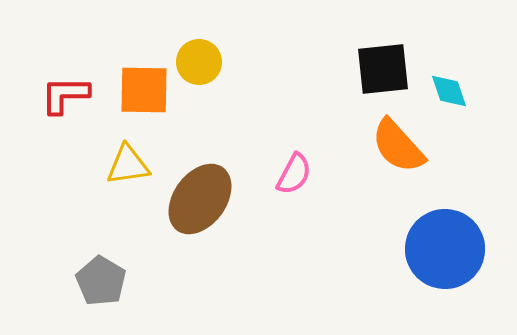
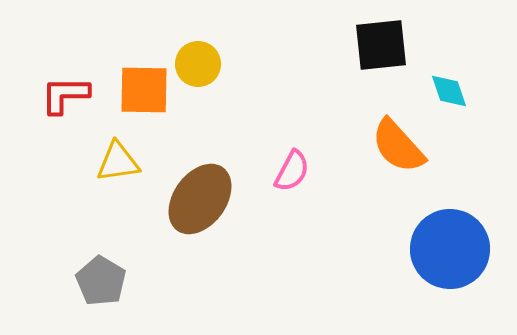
yellow circle: moved 1 px left, 2 px down
black square: moved 2 px left, 24 px up
yellow triangle: moved 10 px left, 3 px up
pink semicircle: moved 2 px left, 3 px up
blue circle: moved 5 px right
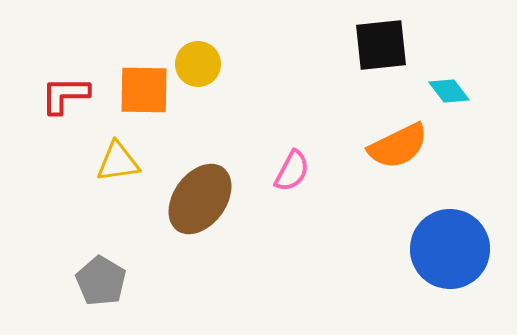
cyan diamond: rotated 18 degrees counterclockwise
orange semicircle: rotated 74 degrees counterclockwise
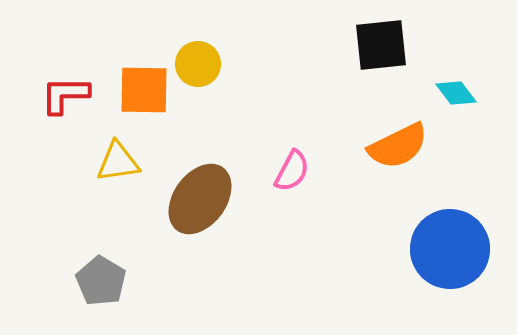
cyan diamond: moved 7 px right, 2 px down
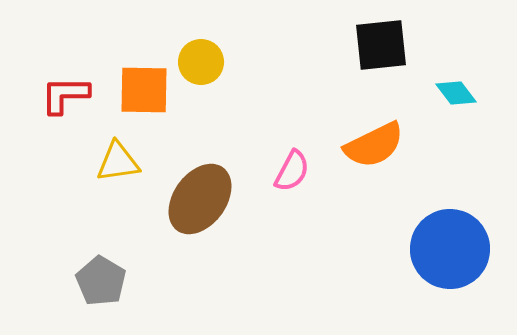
yellow circle: moved 3 px right, 2 px up
orange semicircle: moved 24 px left, 1 px up
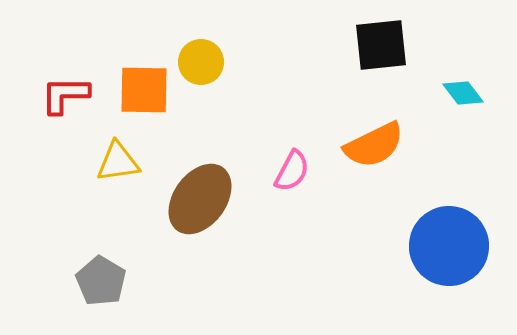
cyan diamond: moved 7 px right
blue circle: moved 1 px left, 3 px up
